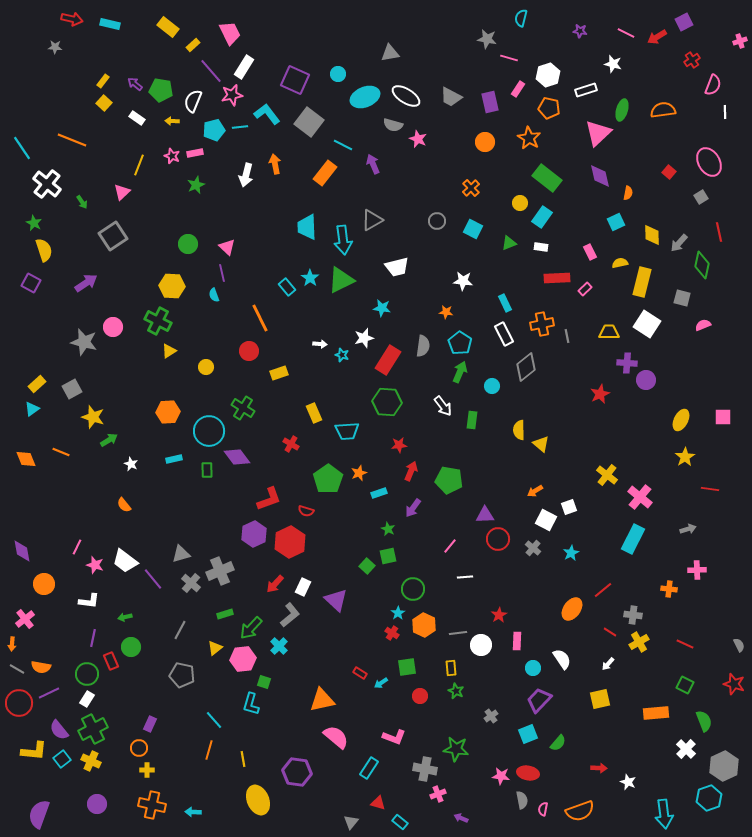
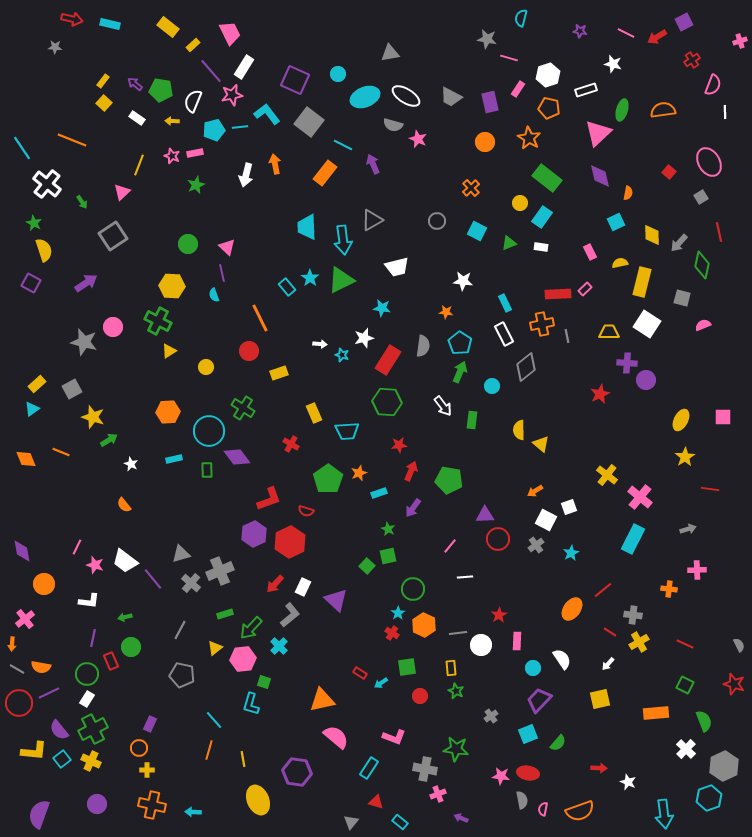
cyan square at (473, 229): moved 4 px right, 2 px down
red rectangle at (557, 278): moved 1 px right, 16 px down
gray cross at (533, 548): moved 3 px right, 3 px up; rotated 14 degrees clockwise
red triangle at (378, 803): moved 2 px left, 1 px up
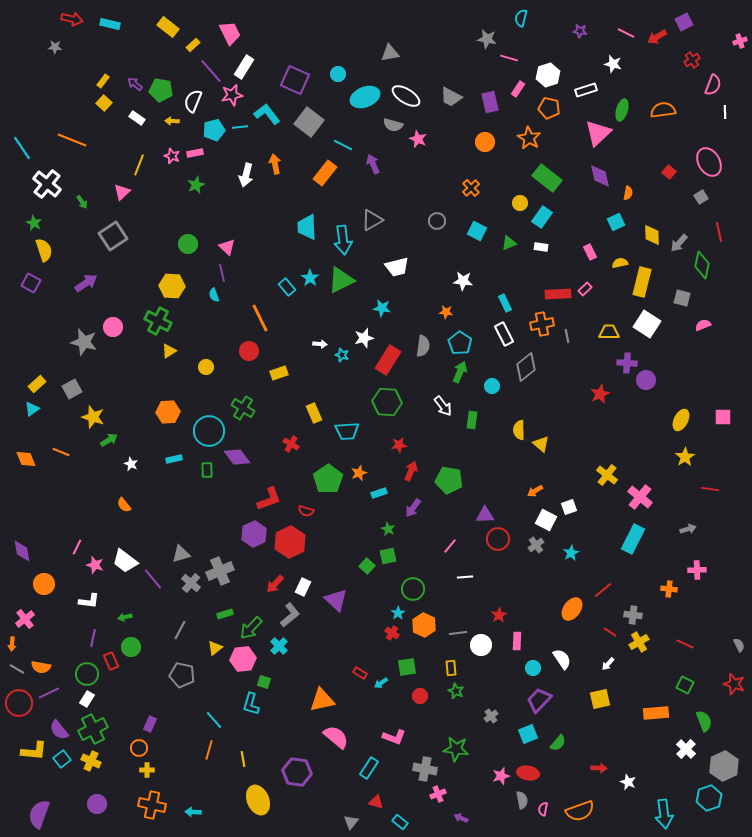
pink star at (501, 776): rotated 24 degrees counterclockwise
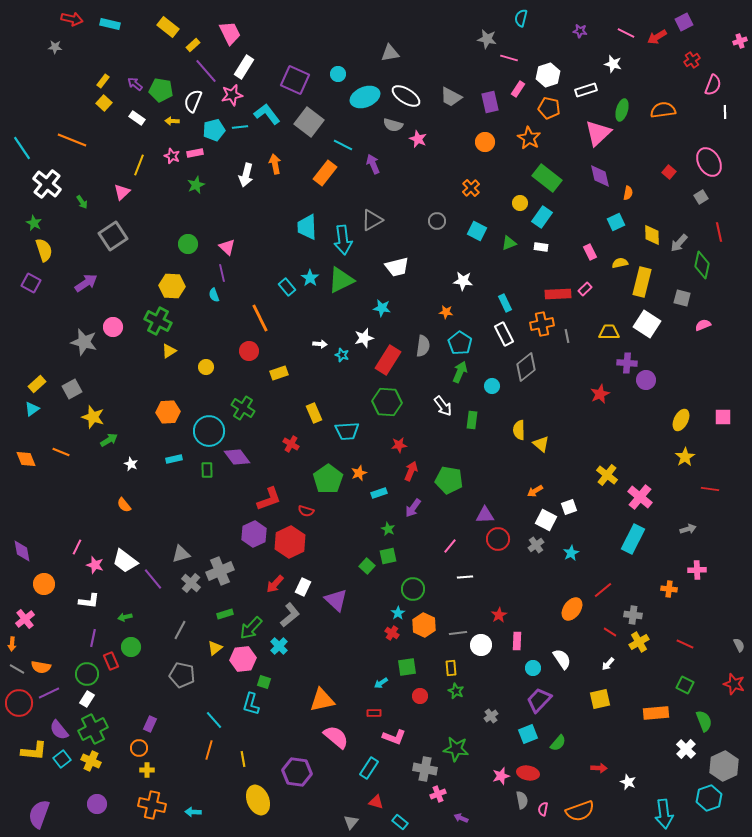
purple line at (211, 71): moved 5 px left
red rectangle at (360, 673): moved 14 px right, 40 px down; rotated 32 degrees counterclockwise
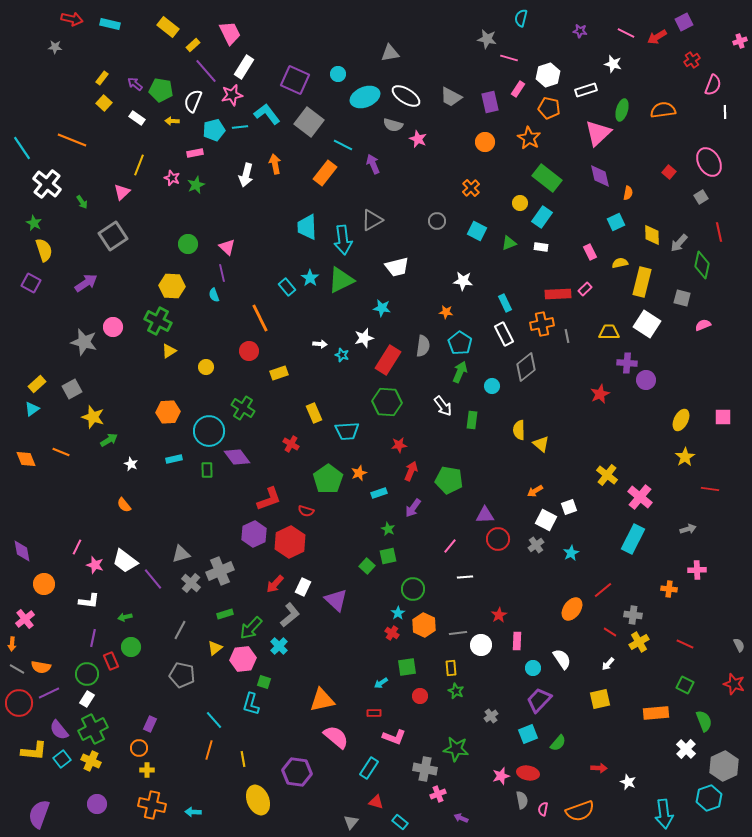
yellow rectangle at (103, 81): moved 1 px left, 3 px up
pink star at (172, 156): moved 22 px down
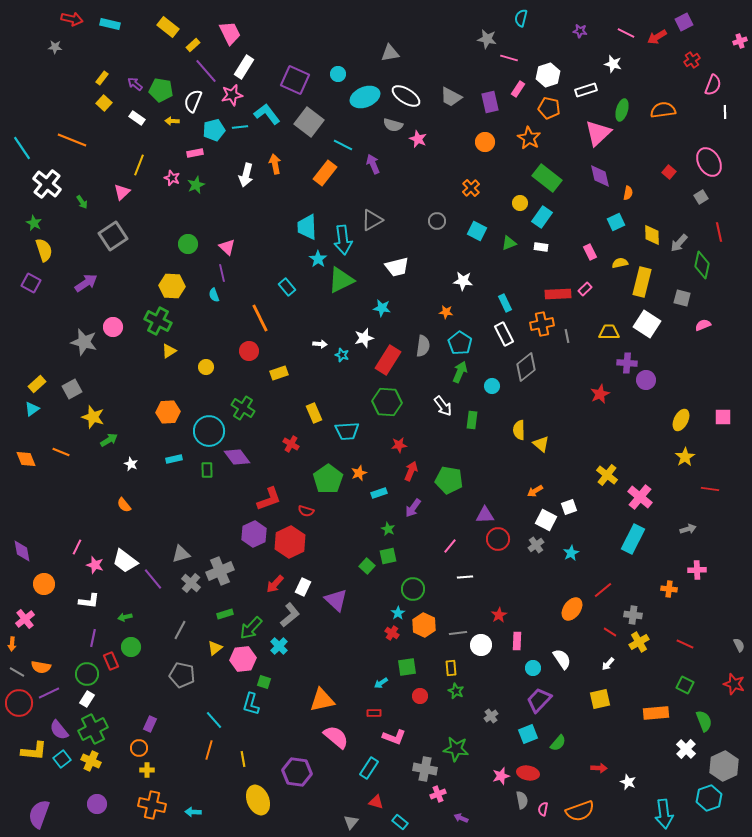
cyan star at (310, 278): moved 8 px right, 19 px up
gray line at (17, 669): moved 3 px down
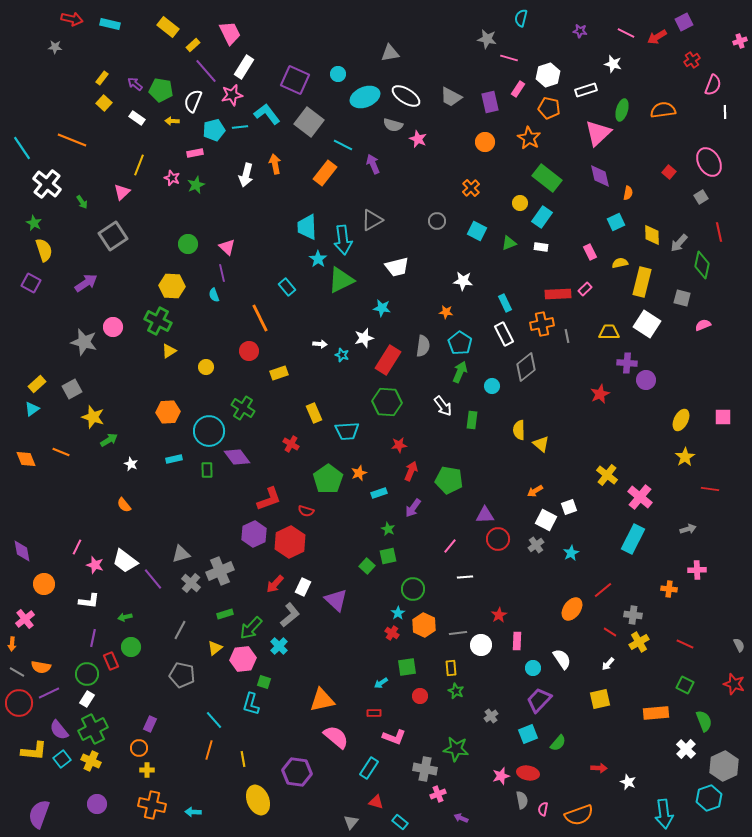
orange semicircle at (580, 811): moved 1 px left, 4 px down
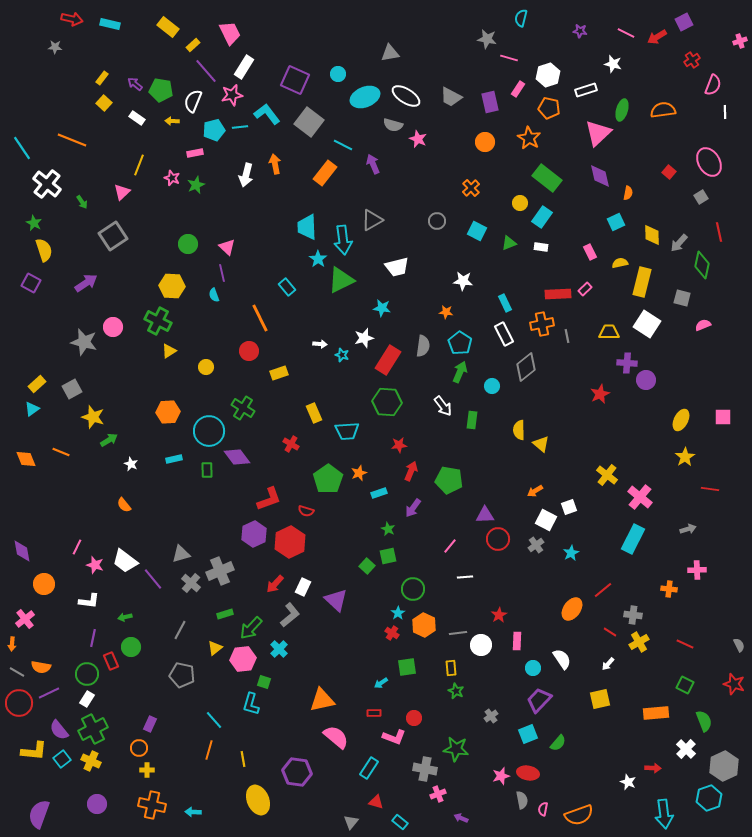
cyan cross at (279, 646): moved 3 px down
red circle at (420, 696): moved 6 px left, 22 px down
red arrow at (599, 768): moved 54 px right
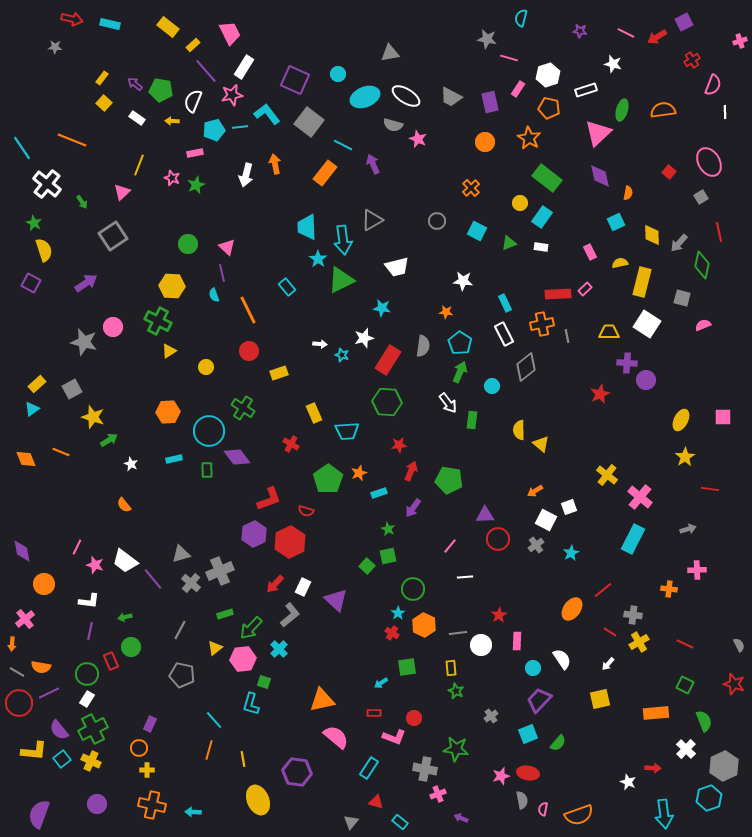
orange line at (260, 318): moved 12 px left, 8 px up
white arrow at (443, 406): moved 5 px right, 3 px up
purple line at (93, 638): moved 3 px left, 7 px up
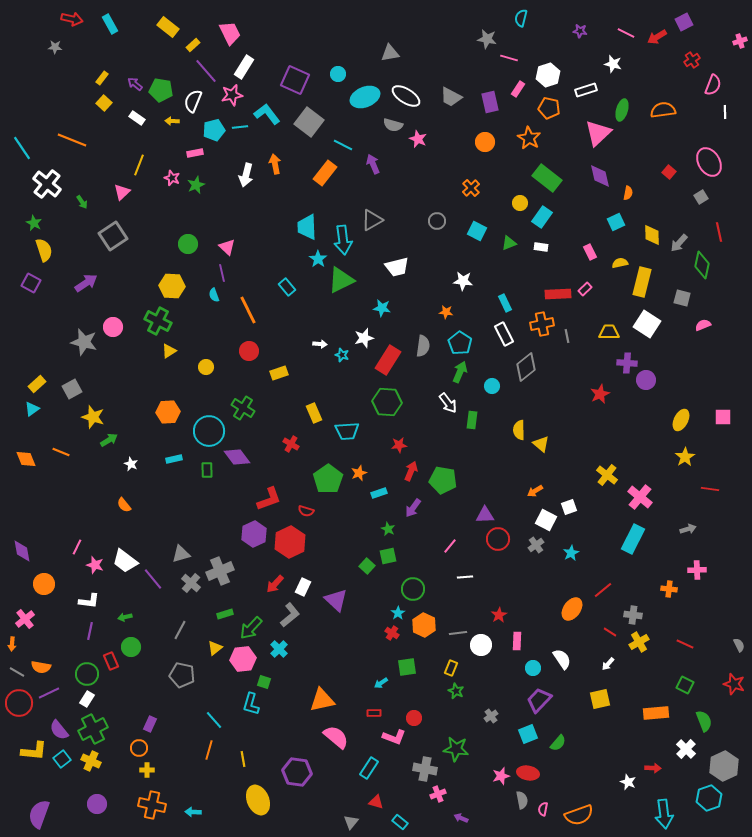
cyan rectangle at (110, 24): rotated 48 degrees clockwise
green pentagon at (449, 480): moved 6 px left
yellow rectangle at (451, 668): rotated 28 degrees clockwise
